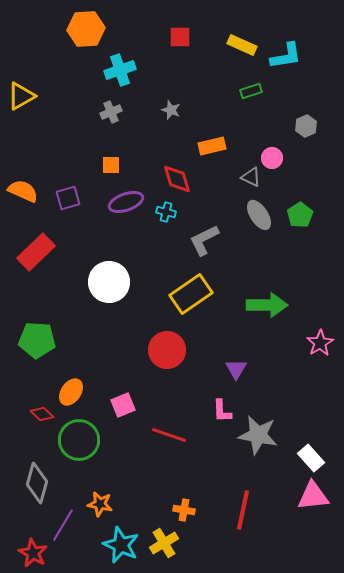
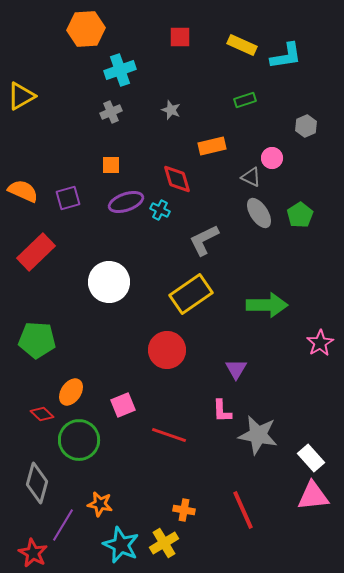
green rectangle at (251, 91): moved 6 px left, 9 px down
cyan cross at (166, 212): moved 6 px left, 2 px up; rotated 12 degrees clockwise
gray ellipse at (259, 215): moved 2 px up
red line at (243, 510): rotated 36 degrees counterclockwise
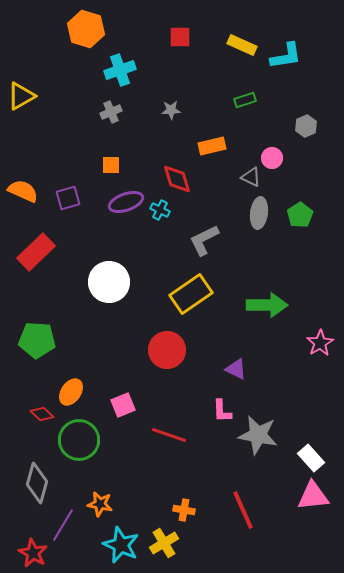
orange hexagon at (86, 29): rotated 21 degrees clockwise
gray star at (171, 110): rotated 24 degrees counterclockwise
gray ellipse at (259, 213): rotated 40 degrees clockwise
purple triangle at (236, 369): rotated 35 degrees counterclockwise
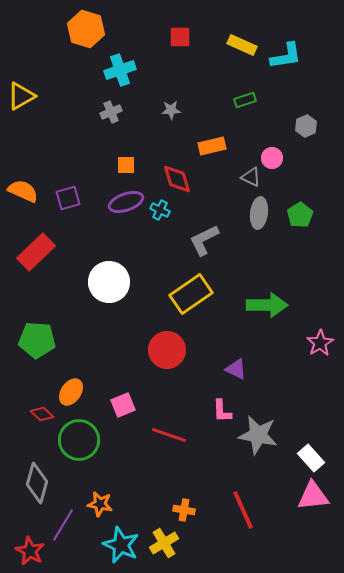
orange square at (111, 165): moved 15 px right
red star at (33, 553): moved 3 px left, 2 px up
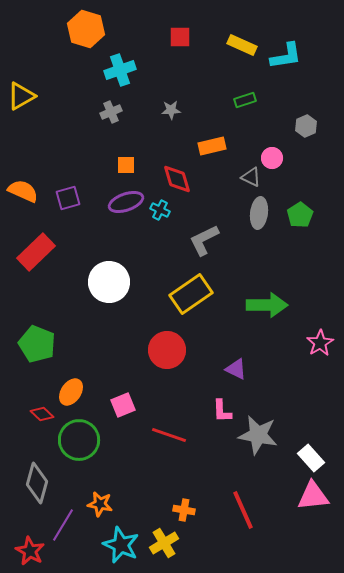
green pentagon at (37, 340): moved 4 px down; rotated 18 degrees clockwise
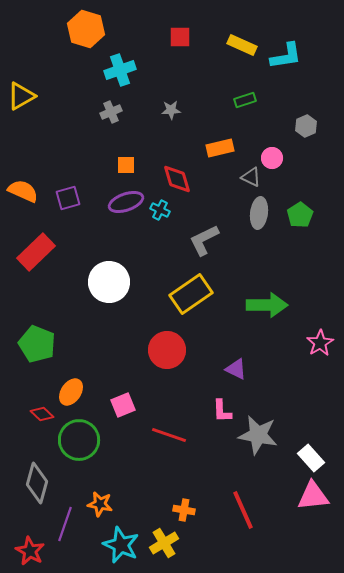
orange rectangle at (212, 146): moved 8 px right, 2 px down
purple line at (63, 525): moved 2 px right, 1 px up; rotated 12 degrees counterclockwise
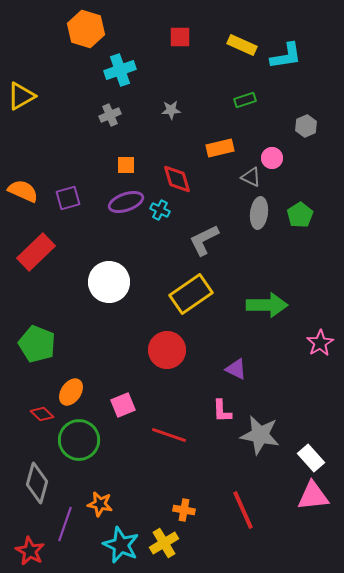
gray cross at (111, 112): moved 1 px left, 3 px down
gray star at (258, 435): moved 2 px right
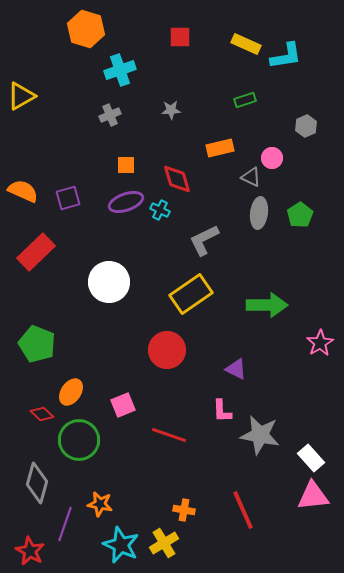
yellow rectangle at (242, 45): moved 4 px right, 1 px up
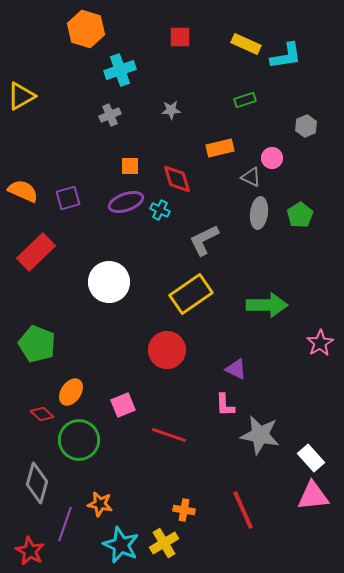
orange square at (126, 165): moved 4 px right, 1 px down
pink L-shape at (222, 411): moved 3 px right, 6 px up
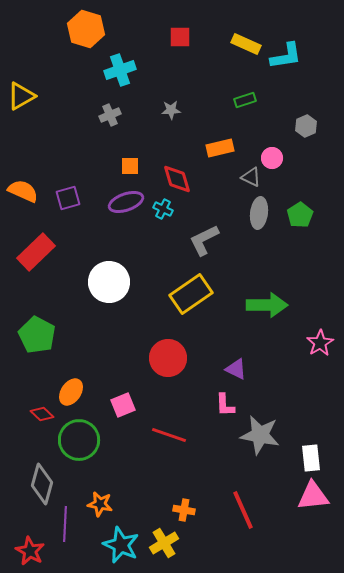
cyan cross at (160, 210): moved 3 px right, 1 px up
green pentagon at (37, 344): moved 9 px up; rotated 6 degrees clockwise
red circle at (167, 350): moved 1 px right, 8 px down
white rectangle at (311, 458): rotated 36 degrees clockwise
gray diamond at (37, 483): moved 5 px right, 1 px down
purple line at (65, 524): rotated 16 degrees counterclockwise
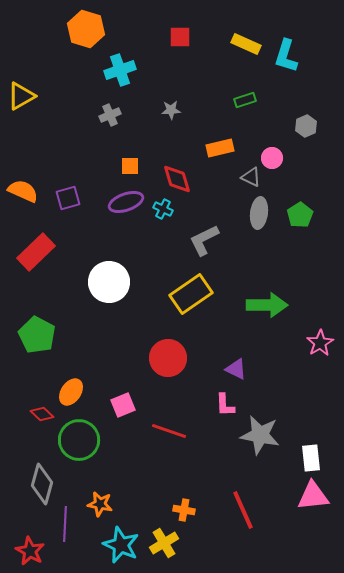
cyan L-shape at (286, 56): rotated 116 degrees clockwise
red line at (169, 435): moved 4 px up
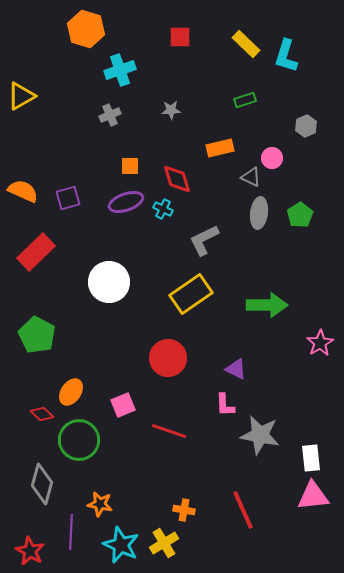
yellow rectangle at (246, 44): rotated 20 degrees clockwise
purple line at (65, 524): moved 6 px right, 8 px down
